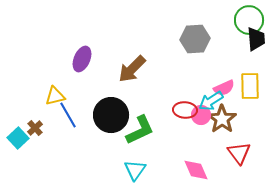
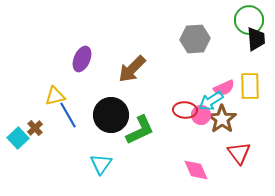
cyan triangle: moved 34 px left, 6 px up
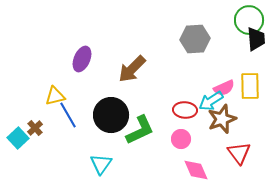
pink circle: moved 20 px left, 24 px down
brown star: rotated 16 degrees clockwise
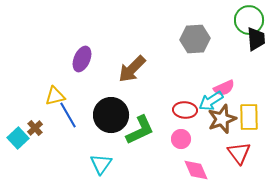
yellow rectangle: moved 1 px left, 31 px down
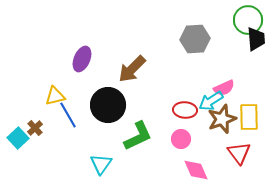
green circle: moved 1 px left
black circle: moved 3 px left, 10 px up
green L-shape: moved 2 px left, 6 px down
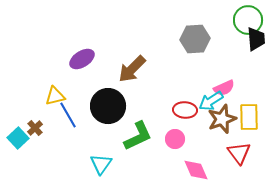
purple ellipse: rotated 35 degrees clockwise
black circle: moved 1 px down
pink circle: moved 6 px left
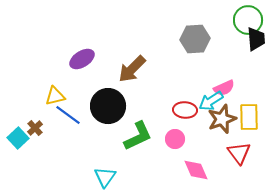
blue line: rotated 24 degrees counterclockwise
cyan triangle: moved 4 px right, 13 px down
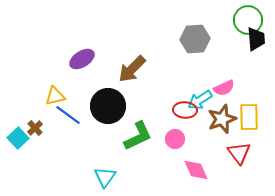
cyan arrow: moved 11 px left, 1 px up
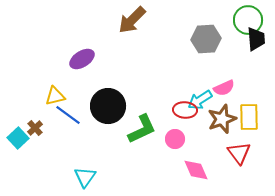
gray hexagon: moved 11 px right
brown arrow: moved 49 px up
green L-shape: moved 4 px right, 7 px up
cyan triangle: moved 20 px left
